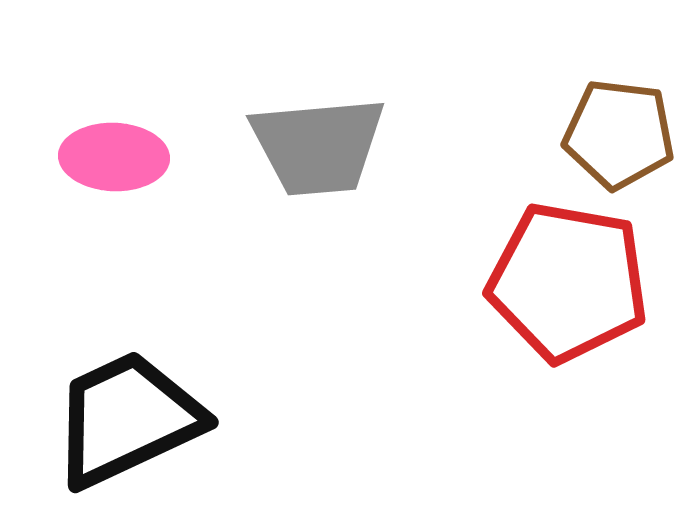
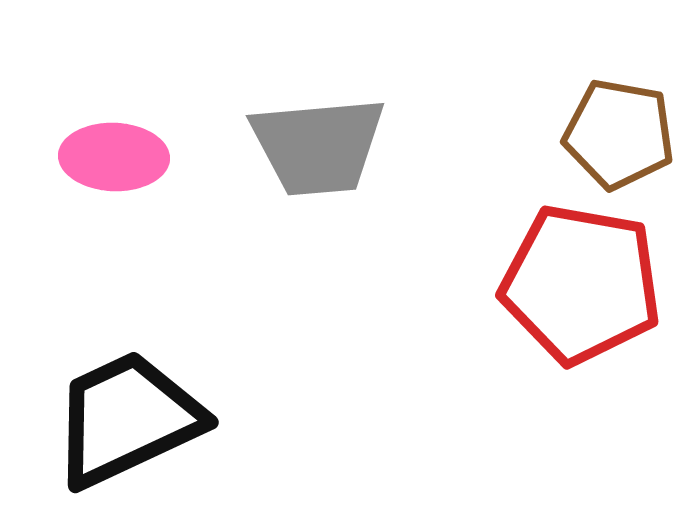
brown pentagon: rotated 3 degrees clockwise
red pentagon: moved 13 px right, 2 px down
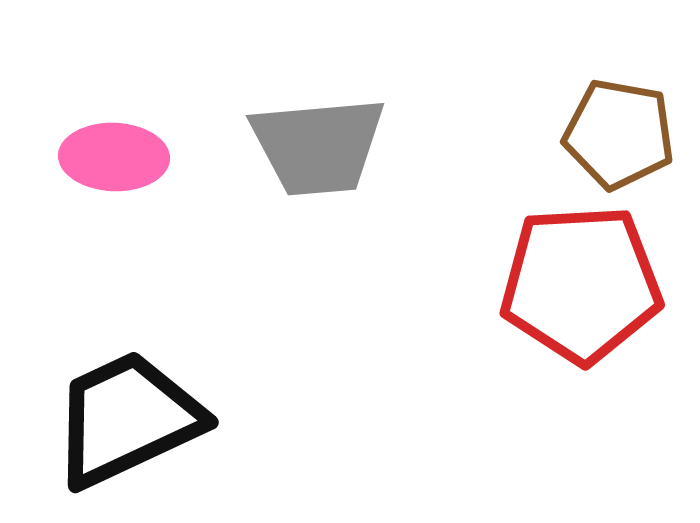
red pentagon: rotated 13 degrees counterclockwise
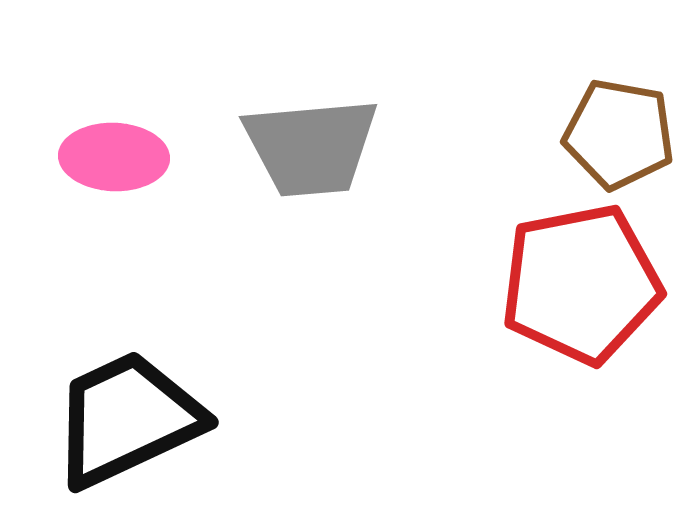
gray trapezoid: moved 7 px left, 1 px down
red pentagon: rotated 8 degrees counterclockwise
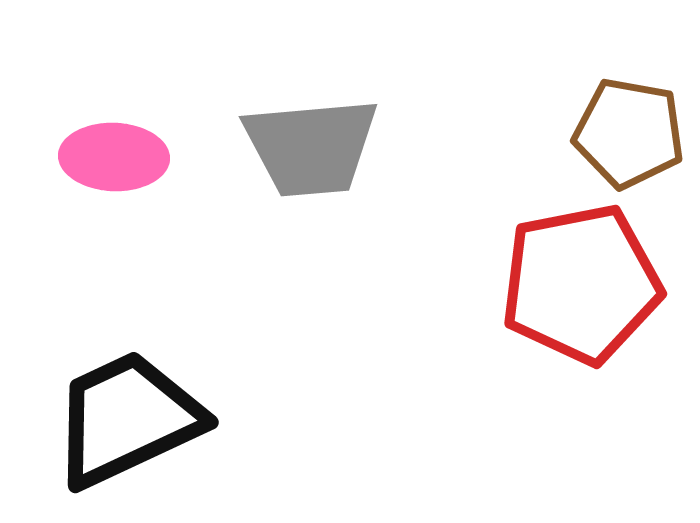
brown pentagon: moved 10 px right, 1 px up
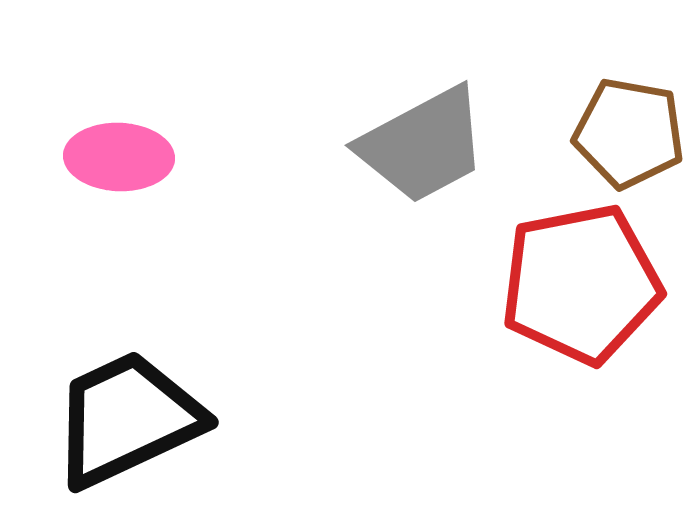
gray trapezoid: moved 112 px right, 2 px up; rotated 23 degrees counterclockwise
pink ellipse: moved 5 px right
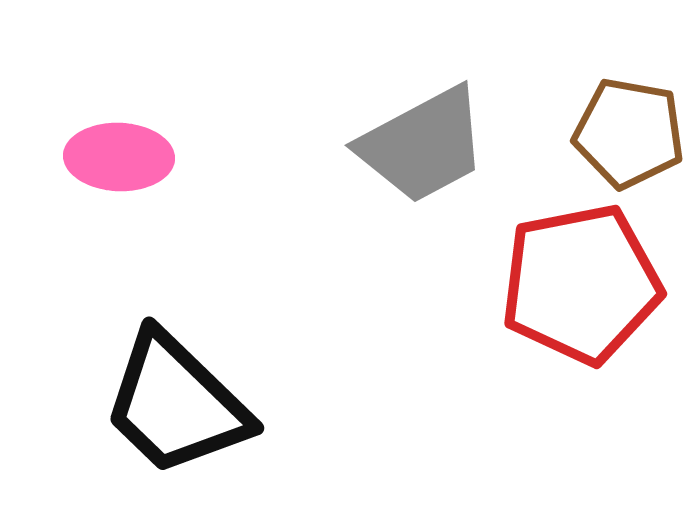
black trapezoid: moved 49 px right, 15 px up; rotated 111 degrees counterclockwise
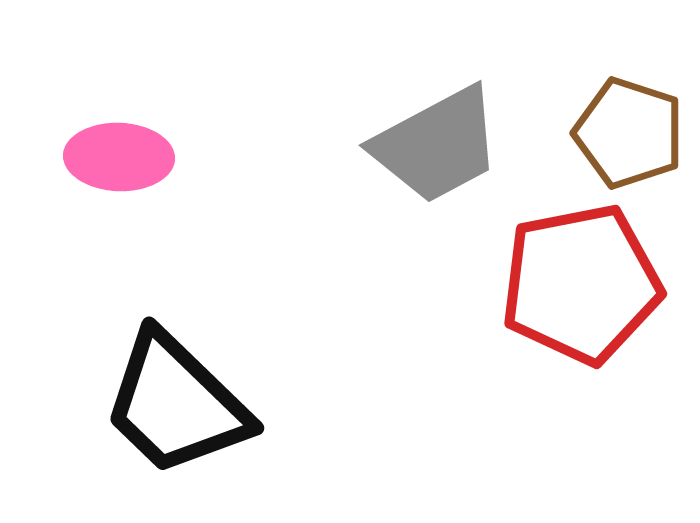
brown pentagon: rotated 8 degrees clockwise
gray trapezoid: moved 14 px right
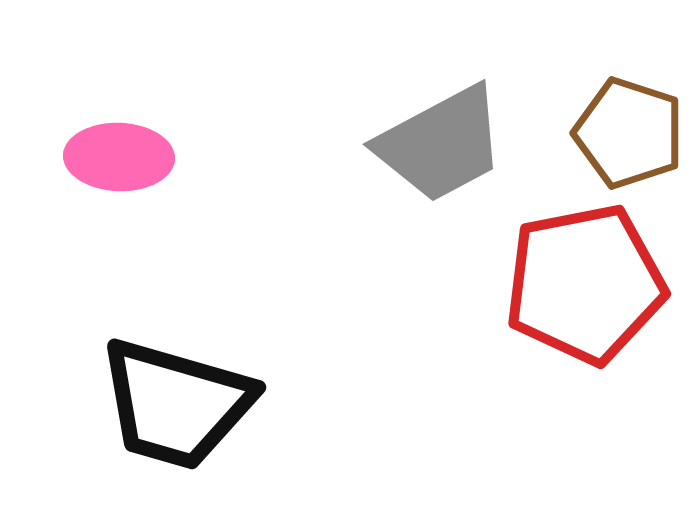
gray trapezoid: moved 4 px right, 1 px up
red pentagon: moved 4 px right
black trapezoid: rotated 28 degrees counterclockwise
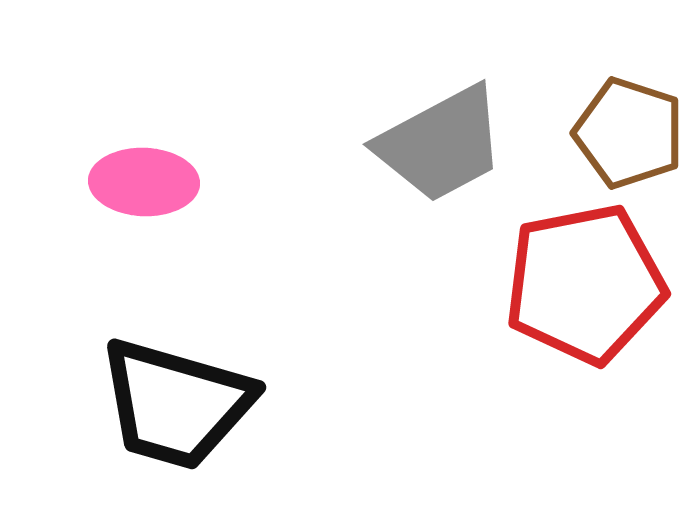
pink ellipse: moved 25 px right, 25 px down
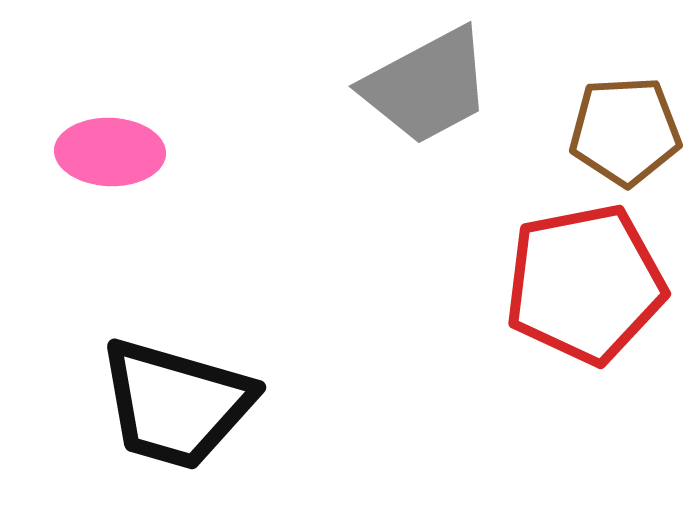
brown pentagon: moved 4 px left, 2 px up; rotated 21 degrees counterclockwise
gray trapezoid: moved 14 px left, 58 px up
pink ellipse: moved 34 px left, 30 px up
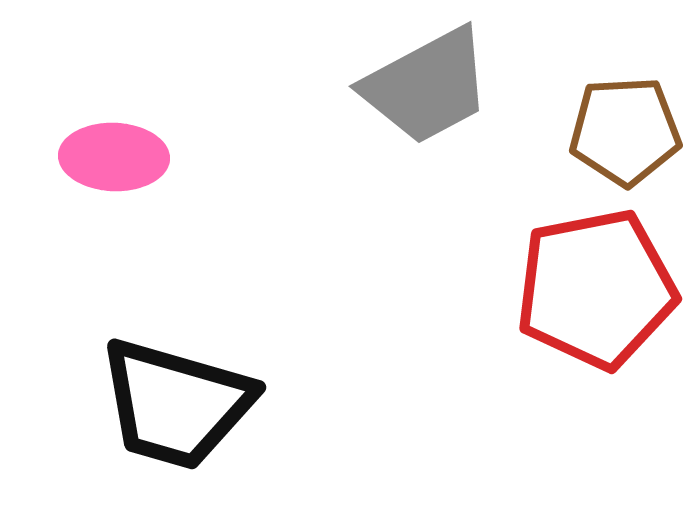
pink ellipse: moved 4 px right, 5 px down
red pentagon: moved 11 px right, 5 px down
